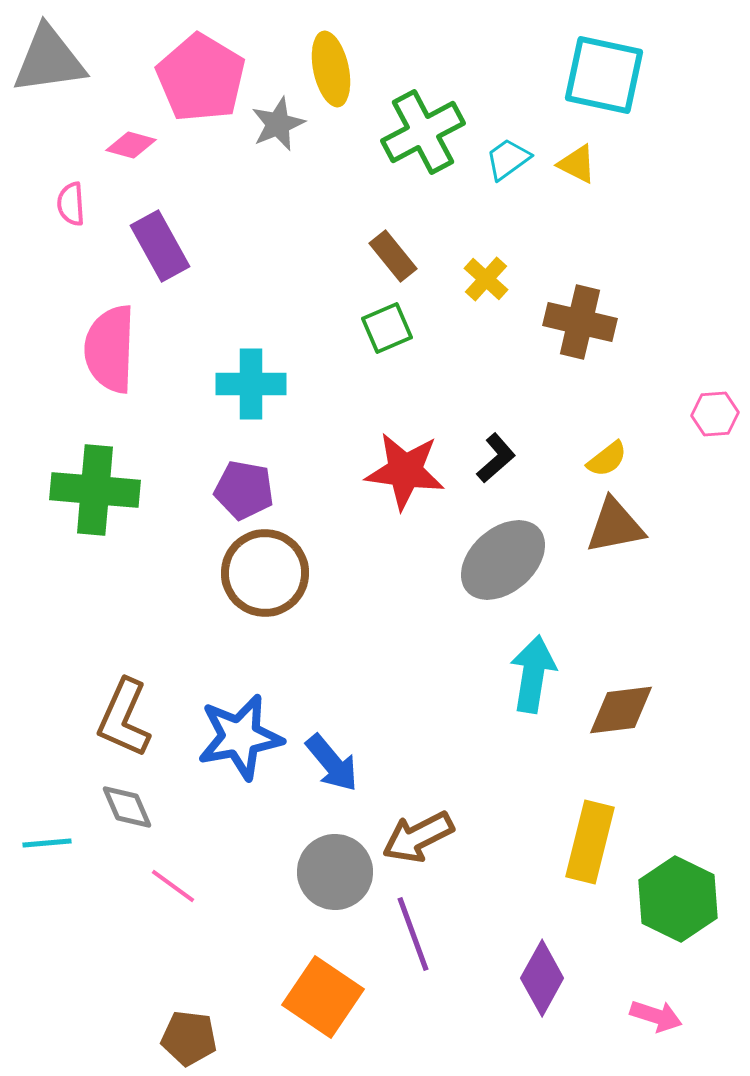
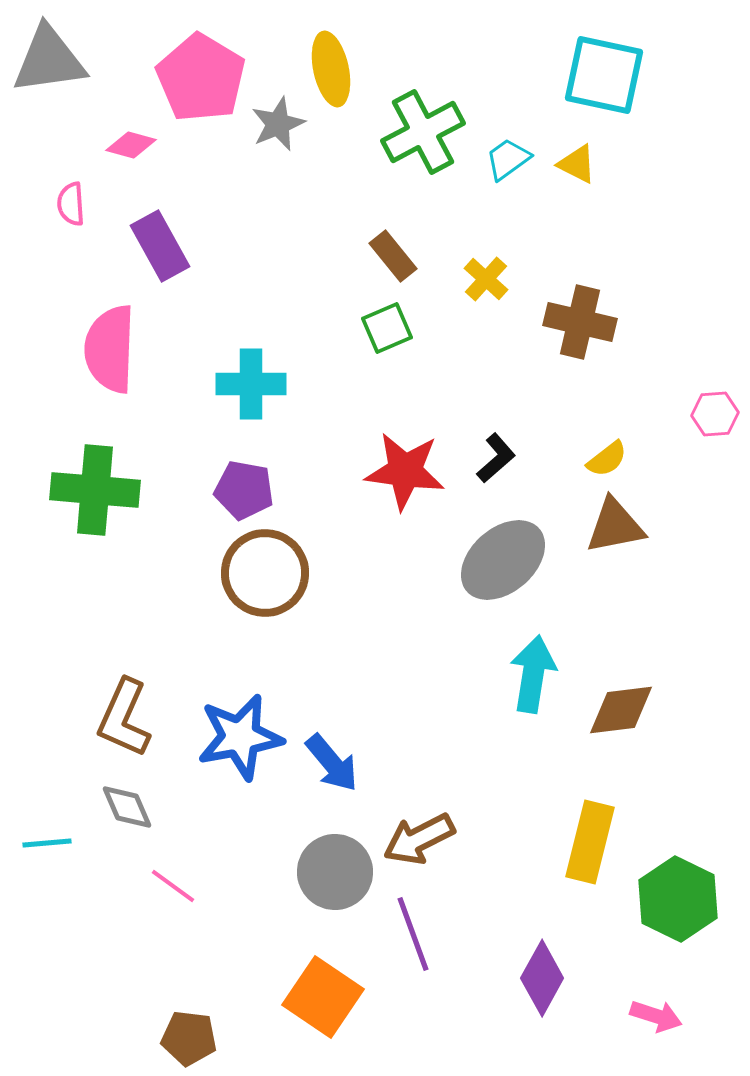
brown arrow at (418, 837): moved 1 px right, 2 px down
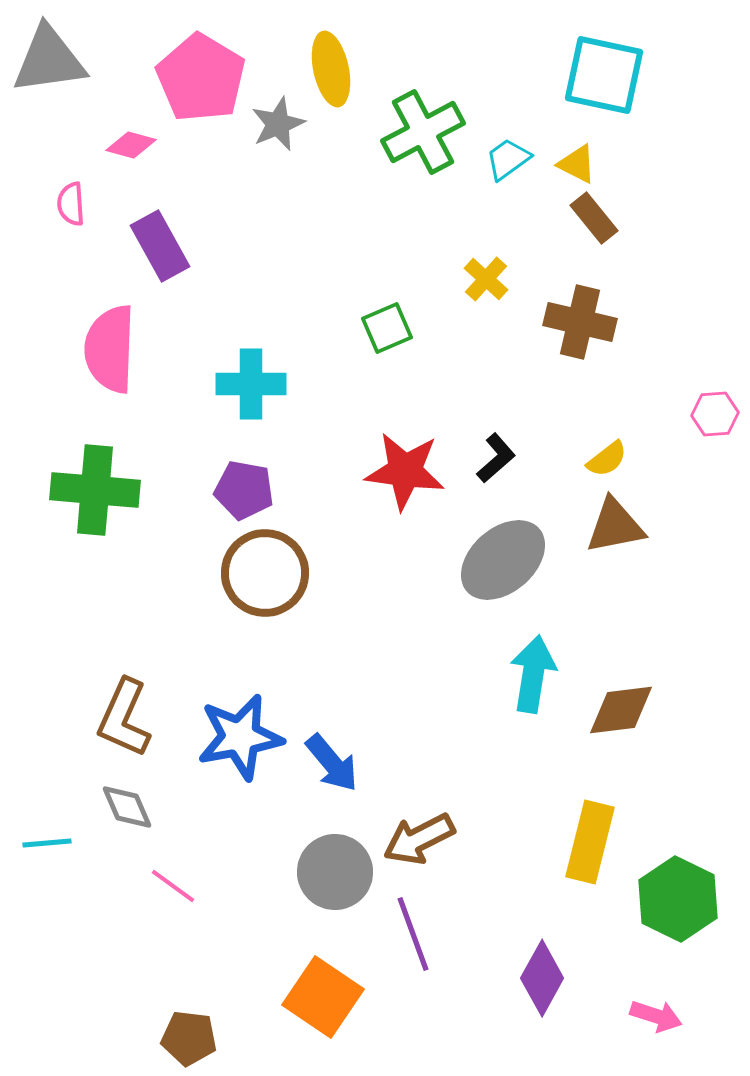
brown rectangle at (393, 256): moved 201 px right, 38 px up
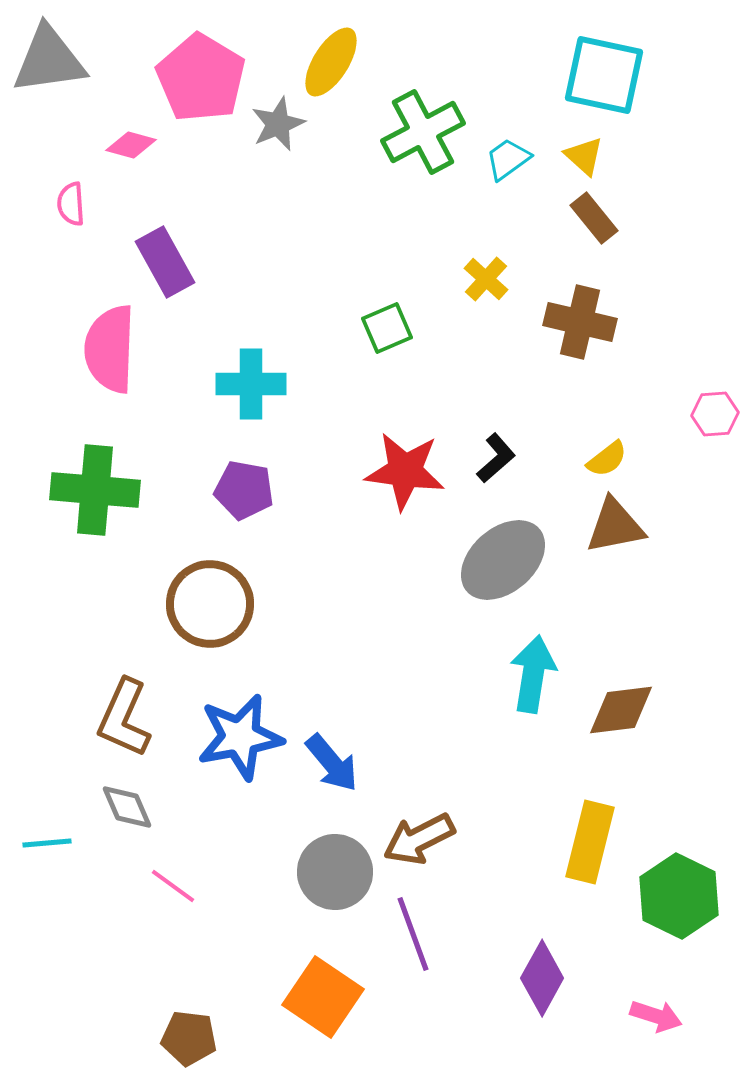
yellow ellipse at (331, 69): moved 7 px up; rotated 44 degrees clockwise
yellow triangle at (577, 164): moved 7 px right, 8 px up; rotated 15 degrees clockwise
purple rectangle at (160, 246): moved 5 px right, 16 px down
brown circle at (265, 573): moved 55 px left, 31 px down
green hexagon at (678, 899): moved 1 px right, 3 px up
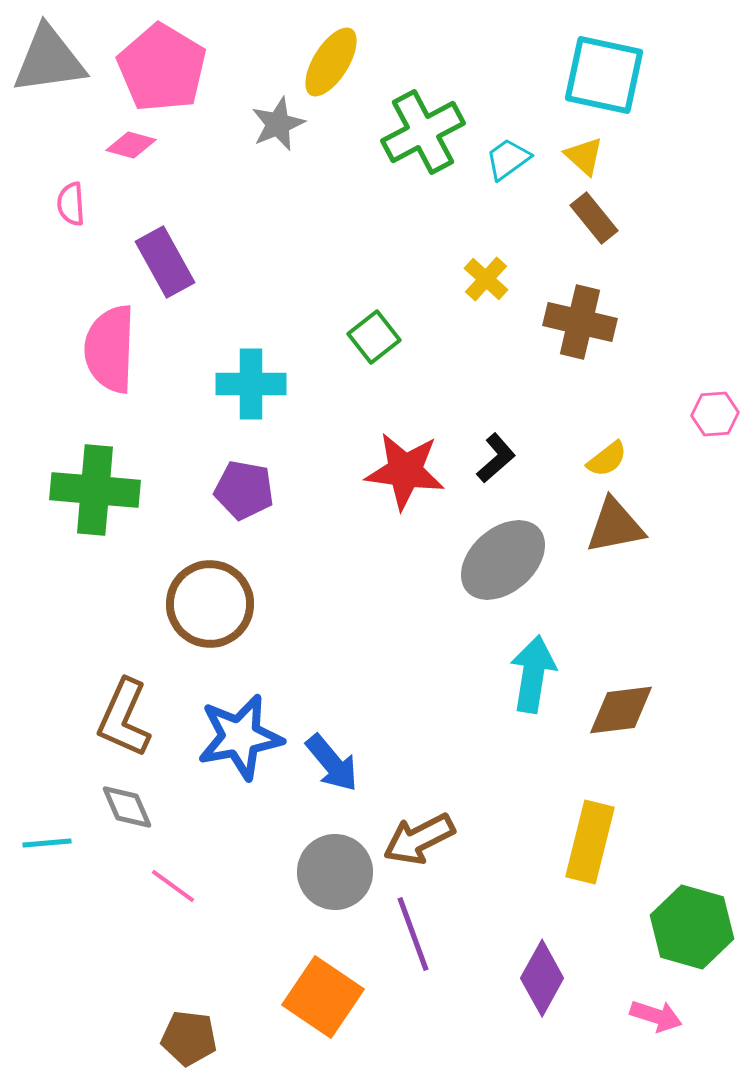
pink pentagon at (201, 78): moved 39 px left, 10 px up
green square at (387, 328): moved 13 px left, 9 px down; rotated 15 degrees counterclockwise
green hexagon at (679, 896): moved 13 px right, 31 px down; rotated 10 degrees counterclockwise
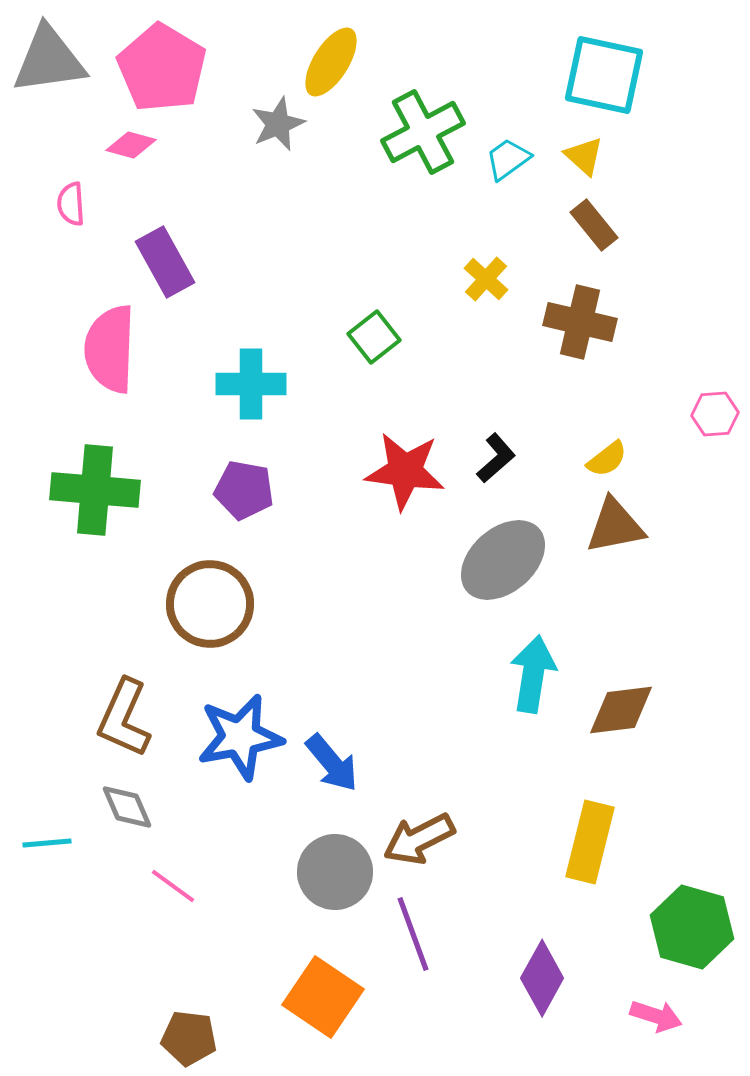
brown rectangle at (594, 218): moved 7 px down
